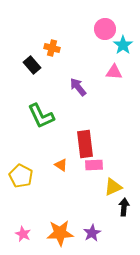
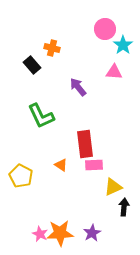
pink star: moved 17 px right
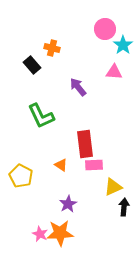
purple star: moved 24 px left, 29 px up
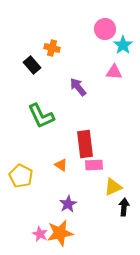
orange star: rotated 8 degrees counterclockwise
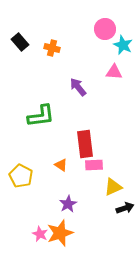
cyan star: rotated 12 degrees counterclockwise
black rectangle: moved 12 px left, 23 px up
green L-shape: rotated 72 degrees counterclockwise
black arrow: moved 1 px right, 1 px down; rotated 66 degrees clockwise
orange star: rotated 8 degrees counterclockwise
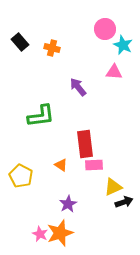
black arrow: moved 1 px left, 6 px up
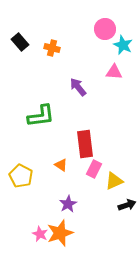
pink rectangle: moved 4 px down; rotated 60 degrees counterclockwise
yellow triangle: moved 1 px right, 6 px up
black arrow: moved 3 px right, 3 px down
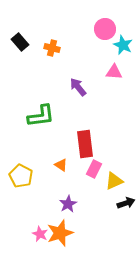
black arrow: moved 1 px left, 2 px up
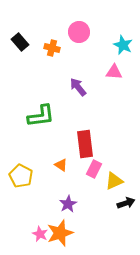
pink circle: moved 26 px left, 3 px down
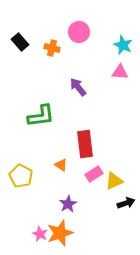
pink triangle: moved 6 px right
pink rectangle: moved 5 px down; rotated 30 degrees clockwise
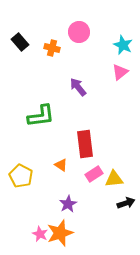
pink triangle: rotated 42 degrees counterclockwise
yellow triangle: moved 2 px up; rotated 18 degrees clockwise
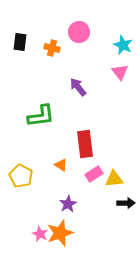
black rectangle: rotated 48 degrees clockwise
pink triangle: rotated 30 degrees counterclockwise
black arrow: rotated 18 degrees clockwise
